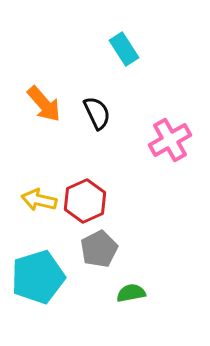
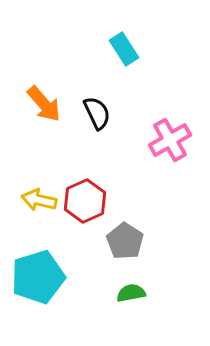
gray pentagon: moved 26 px right, 8 px up; rotated 12 degrees counterclockwise
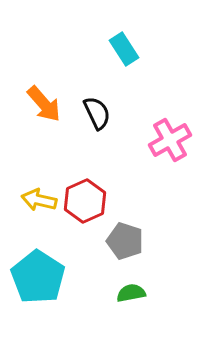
gray pentagon: rotated 15 degrees counterclockwise
cyan pentagon: rotated 22 degrees counterclockwise
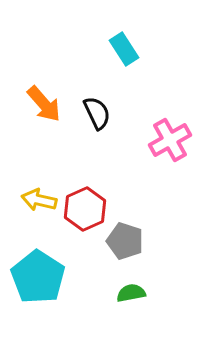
red hexagon: moved 8 px down
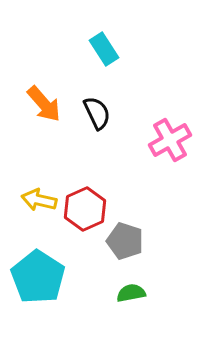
cyan rectangle: moved 20 px left
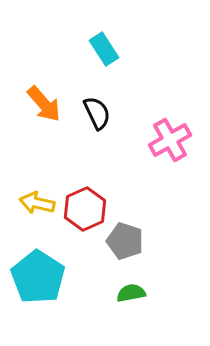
yellow arrow: moved 2 px left, 3 px down
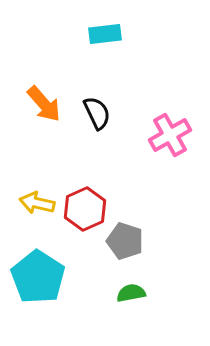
cyan rectangle: moved 1 px right, 15 px up; rotated 64 degrees counterclockwise
pink cross: moved 5 px up
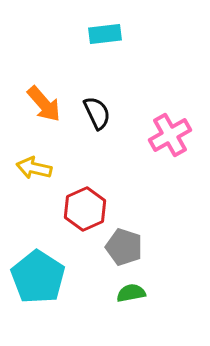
yellow arrow: moved 3 px left, 35 px up
gray pentagon: moved 1 px left, 6 px down
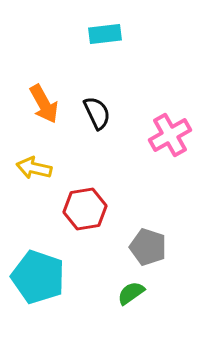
orange arrow: rotated 12 degrees clockwise
red hexagon: rotated 15 degrees clockwise
gray pentagon: moved 24 px right
cyan pentagon: rotated 14 degrees counterclockwise
green semicircle: rotated 24 degrees counterclockwise
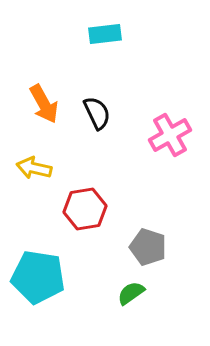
cyan pentagon: rotated 10 degrees counterclockwise
